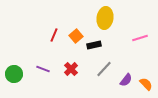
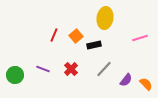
green circle: moved 1 px right, 1 px down
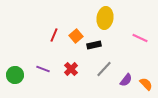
pink line: rotated 42 degrees clockwise
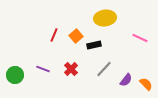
yellow ellipse: rotated 75 degrees clockwise
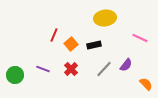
orange square: moved 5 px left, 8 px down
purple semicircle: moved 15 px up
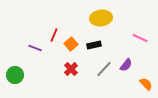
yellow ellipse: moved 4 px left
purple line: moved 8 px left, 21 px up
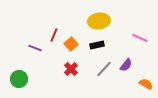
yellow ellipse: moved 2 px left, 3 px down
black rectangle: moved 3 px right
green circle: moved 4 px right, 4 px down
orange semicircle: rotated 16 degrees counterclockwise
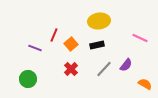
green circle: moved 9 px right
orange semicircle: moved 1 px left
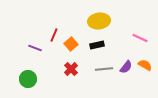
purple semicircle: moved 2 px down
gray line: rotated 42 degrees clockwise
orange semicircle: moved 19 px up
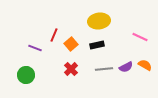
pink line: moved 1 px up
purple semicircle: rotated 24 degrees clockwise
green circle: moved 2 px left, 4 px up
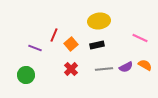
pink line: moved 1 px down
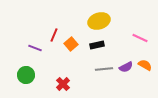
yellow ellipse: rotated 10 degrees counterclockwise
red cross: moved 8 px left, 15 px down
